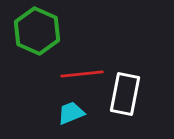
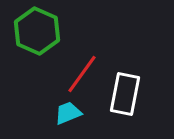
red line: rotated 48 degrees counterclockwise
cyan trapezoid: moved 3 px left
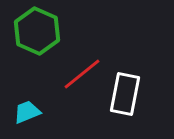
red line: rotated 15 degrees clockwise
cyan trapezoid: moved 41 px left, 1 px up
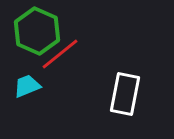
red line: moved 22 px left, 20 px up
cyan trapezoid: moved 26 px up
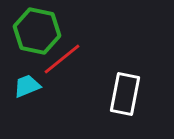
green hexagon: rotated 12 degrees counterclockwise
red line: moved 2 px right, 5 px down
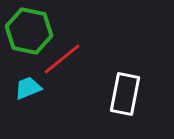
green hexagon: moved 8 px left
cyan trapezoid: moved 1 px right, 2 px down
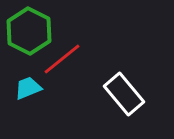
green hexagon: rotated 15 degrees clockwise
white rectangle: moved 1 px left; rotated 51 degrees counterclockwise
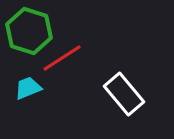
green hexagon: rotated 9 degrees counterclockwise
red line: moved 1 px up; rotated 6 degrees clockwise
